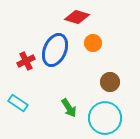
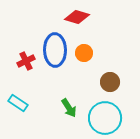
orange circle: moved 9 px left, 10 px down
blue ellipse: rotated 24 degrees counterclockwise
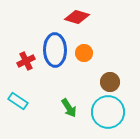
cyan rectangle: moved 2 px up
cyan circle: moved 3 px right, 6 px up
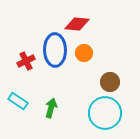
red diamond: moved 7 px down; rotated 10 degrees counterclockwise
green arrow: moved 18 px left; rotated 132 degrees counterclockwise
cyan circle: moved 3 px left, 1 px down
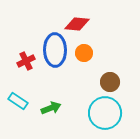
green arrow: rotated 54 degrees clockwise
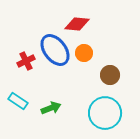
blue ellipse: rotated 36 degrees counterclockwise
brown circle: moved 7 px up
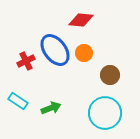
red diamond: moved 4 px right, 4 px up
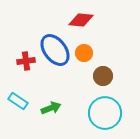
red cross: rotated 18 degrees clockwise
brown circle: moved 7 px left, 1 px down
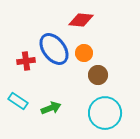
blue ellipse: moved 1 px left, 1 px up
brown circle: moved 5 px left, 1 px up
